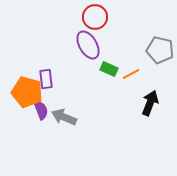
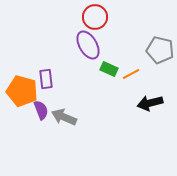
orange pentagon: moved 5 px left, 1 px up
black arrow: rotated 125 degrees counterclockwise
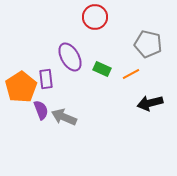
purple ellipse: moved 18 px left, 12 px down
gray pentagon: moved 12 px left, 6 px up
green rectangle: moved 7 px left
orange pentagon: moved 1 px left, 4 px up; rotated 24 degrees clockwise
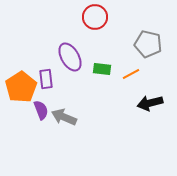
green rectangle: rotated 18 degrees counterclockwise
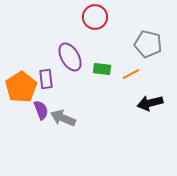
gray arrow: moved 1 px left, 1 px down
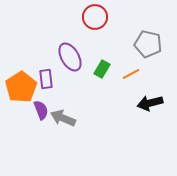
green rectangle: rotated 66 degrees counterclockwise
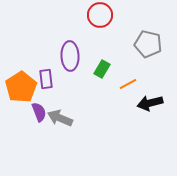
red circle: moved 5 px right, 2 px up
purple ellipse: moved 1 px up; rotated 28 degrees clockwise
orange line: moved 3 px left, 10 px down
purple semicircle: moved 2 px left, 2 px down
gray arrow: moved 3 px left
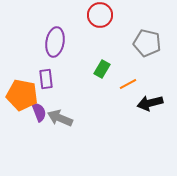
gray pentagon: moved 1 px left, 1 px up
purple ellipse: moved 15 px left, 14 px up; rotated 12 degrees clockwise
orange pentagon: moved 1 px right, 8 px down; rotated 28 degrees counterclockwise
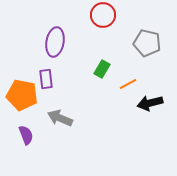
red circle: moved 3 px right
purple semicircle: moved 13 px left, 23 px down
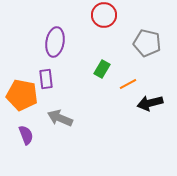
red circle: moved 1 px right
